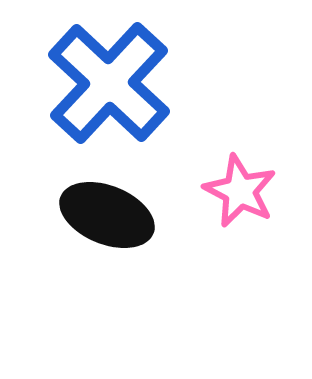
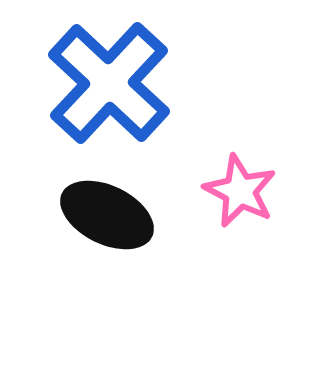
black ellipse: rotated 4 degrees clockwise
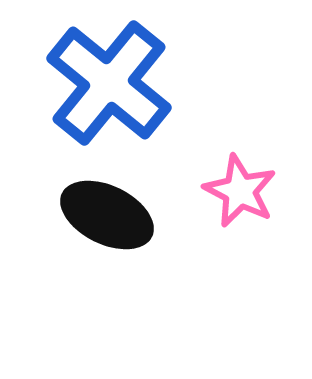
blue cross: rotated 4 degrees counterclockwise
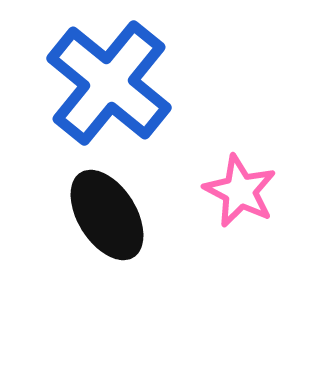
black ellipse: rotated 32 degrees clockwise
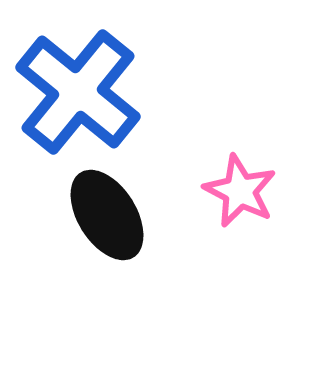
blue cross: moved 31 px left, 9 px down
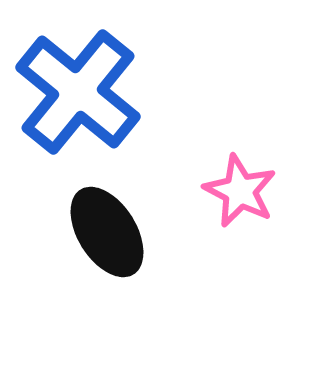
black ellipse: moved 17 px down
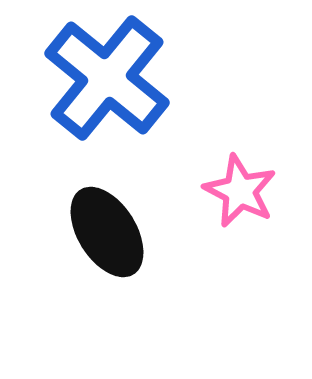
blue cross: moved 29 px right, 14 px up
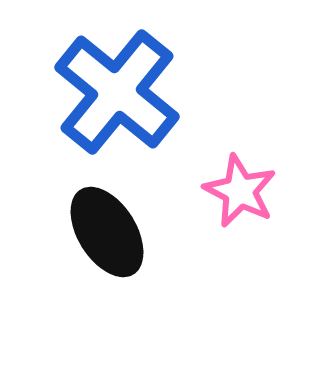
blue cross: moved 10 px right, 14 px down
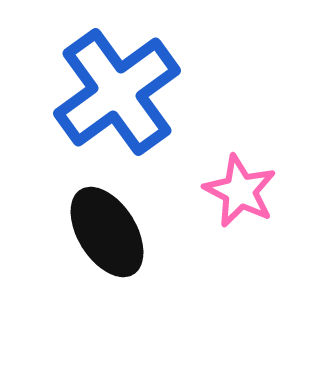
blue cross: rotated 15 degrees clockwise
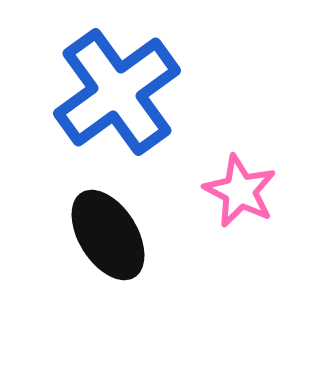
black ellipse: moved 1 px right, 3 px down
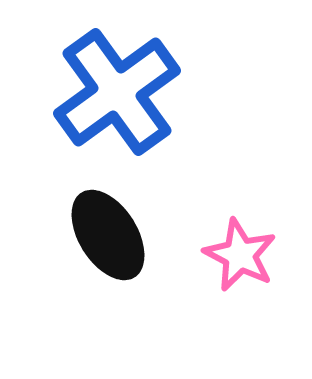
pink star: moved 64 px down
